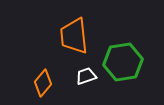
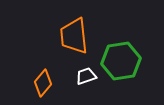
green hexagon: moved 2 px left, 1 px up
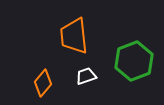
green hexagon: moved 13 px right; rotated 12 degrees counterclockwise
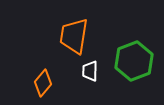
orange trapezoid: rotated 15 degrees clockwise
white trapezoid: moved 4 px right, 5 px up; rotated 70 degrees counterclockwise
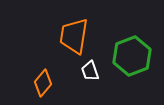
green hexagon: moved 2 px left, 5 px up
white trapezoid: rotated 20 degrees counterclockwise
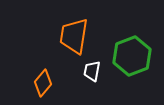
white trapezoid: moved 2 px right; rotated 30 degrees clockwise
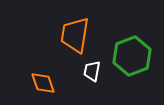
orange trapezoid: moved 1 px right, 1 px up
orange diamond: rotated 60 degrees counterclockwise
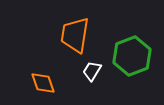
white trapezoid: rotated 20 degrees clockwise
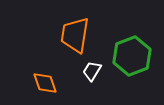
orange diamond: moved 2 px right
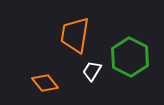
green hexagon: moved 2 px left, 1 px down; rotated 12 degrees counterclockwise
orange diamond: rotated 20 degrees counterclockwise
